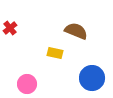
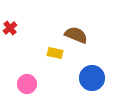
brown semicircle: moved 4 px down
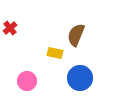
brown semicircle: rotated 90 degrees counterclockwise
blue circle: moved 12 px left
pink circle: moved 3 px up
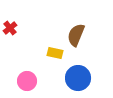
blue circle: moved 2 px left
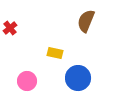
brown semicircle: moved 10 px right, 14 px up
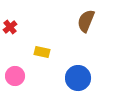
red cross: moved 1 px up
yellow rectangle: moved 13 px left, 1 px up
pink circle: moved 12 px left, 5 px up
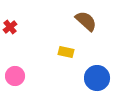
brown semicircle: rotated 110 degrees clockwise
yellow rectangle: moved 24 px right
blue circle: moved 19 px right
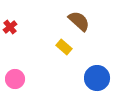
brown semicircle: moved 7 px left
yellow rectangle: moved 2 px left, 5 px up; rotated 28 degrees clockwise
pink circle: moved 3 px down
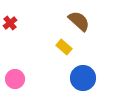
red cross: moved 4 px up
blue circle: moved 14 px left
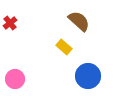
blue circle: moved 5 px right, 2 px up
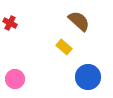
red cross: rotated 24 degrees counterclockwise
blue circle: moved 1 px down
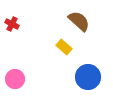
red cross: moved 2 px right, 1 px down
